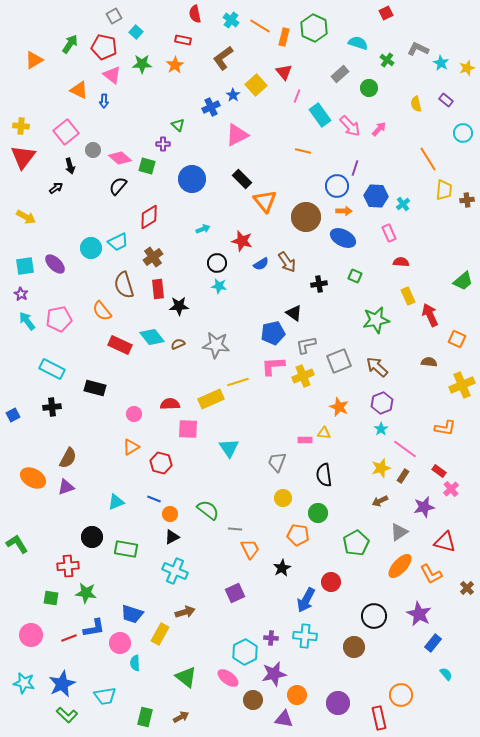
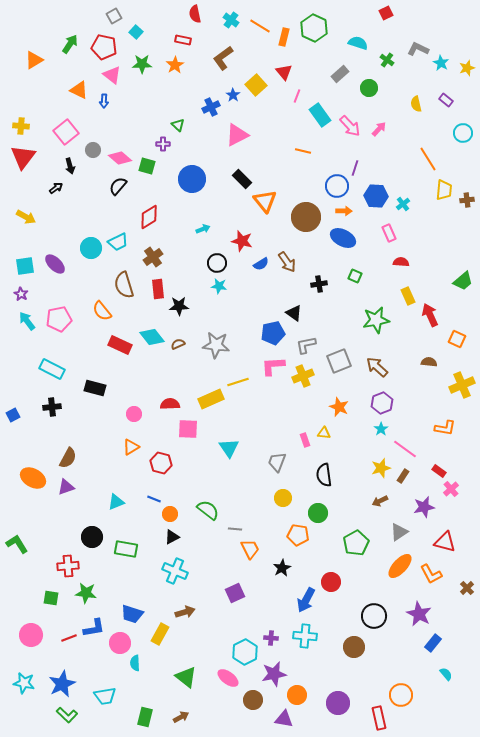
pink rectangle at (305, 440): rotated 72 degrees clockwise
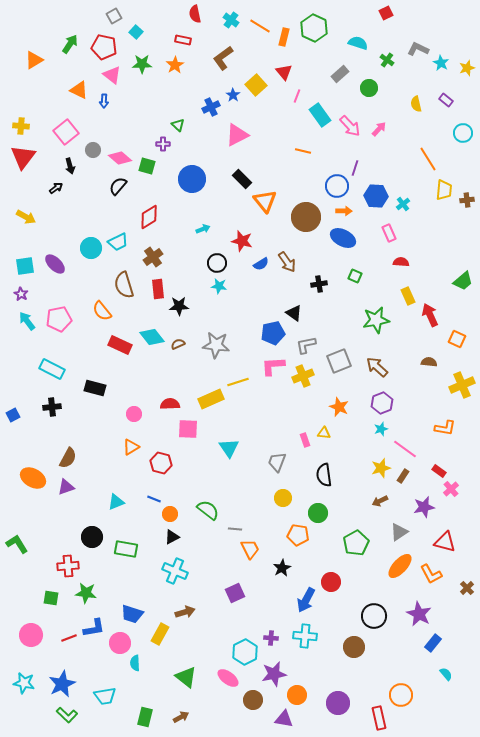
cyan star at (381, 429): rotated 16 degrees clockwise
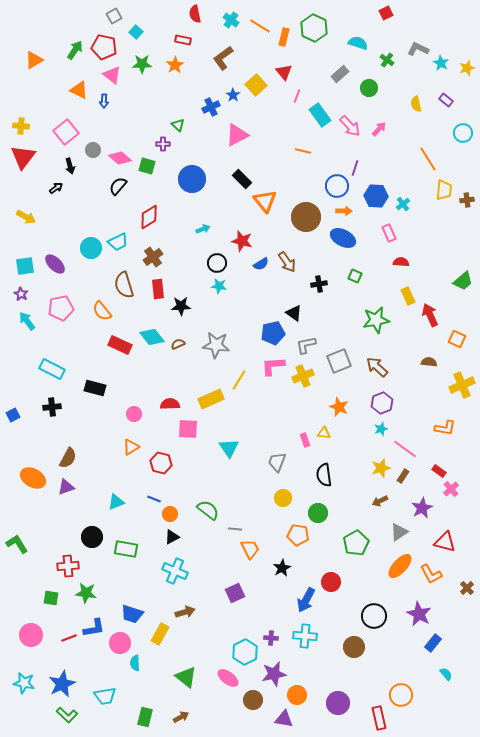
green arrow at (70, 44): moved 5 px right, 6 px down
black star at (179, 306): moved 2 px right
pink pentagon at (59, 319): moved 2 px right, 11 px up
yellow line at (238, 382): moved 1 px right, 2 px up; rotated 40 degrees counterclockwise
purple star at (424, 507): moved 2 px left, 1 px down; rotated 15 degrees counterclockwise
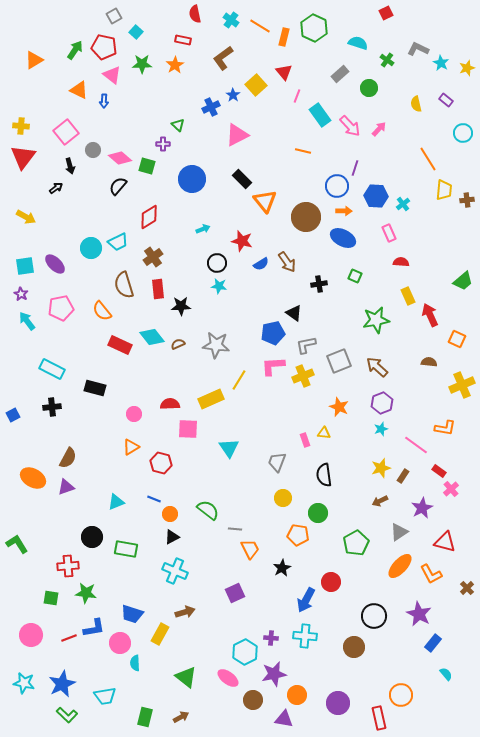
pink line at (405, 449): moved 11 px right, 4 px up
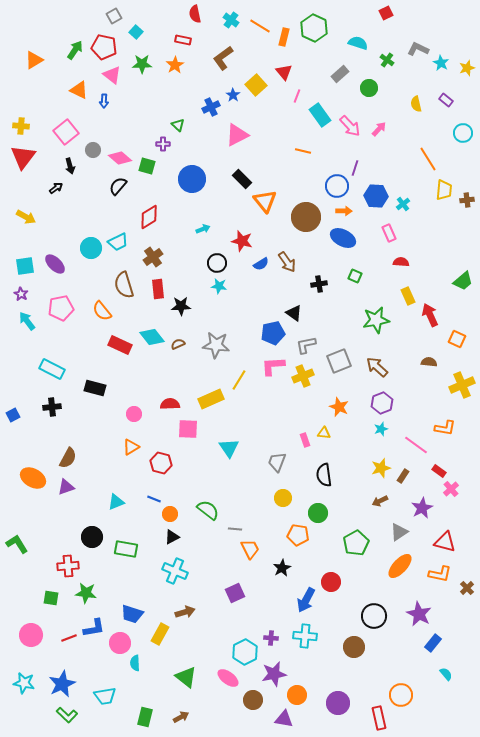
orange L-shape at (431, 574): moved 9 px right; rotated 50 degrees counterclockwise
